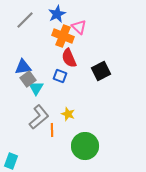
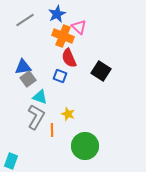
gray line: rotated 12 degrees clockwise
black square: rotated 30 degrees counterclockwise
cyan triangle: moved 4 px right, 9 px down; rotated 42 degrees counterclockwise
gray L-shape: moved 3 px left; rotated 20 degrees counterclockwise
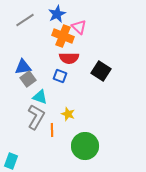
red semicircle: rotated 66 degrees counterclockwise
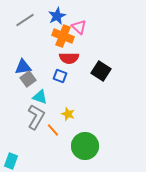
blue star: moved 2 px down
orange line: moved 1 px right; rotated 40 degrees counterclockwise
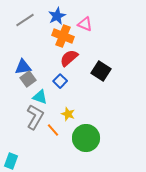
pink triangle: moved 6 px right, 3 px up; rotated 21 degrees counterclockwise
red semicircle: rotated 138 degrees clockwise
blue square: moved 5 px down; rotated 24 degrees clockwise
gray L-shape: moved 1 px left
green circle: moved 1 px right, 8 px up
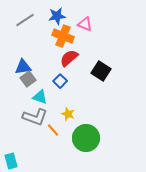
blue star: rotated 18 degrees clockwise
gray L-shape: rotated 80 degrees clockwise
cyan rectangle: rotated 35 degrees counterclockwise
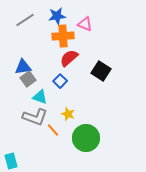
orange cross: rotated 25 degrees counterclockwise
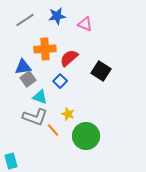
orange cross: moved 18 px left, 13 px down
green circle: moved 2 px up
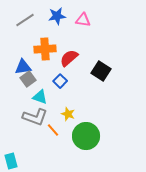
pink triangle: moved 2 px left, 4 px up; rotated 14 degrees counterclockwise
